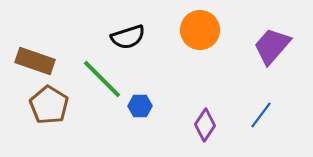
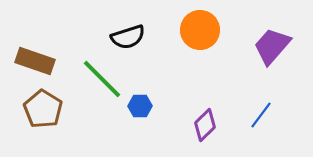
brown pentagon: moved 6 px left, 4 px down
purple diamond: rotated 12 degrees clockwise
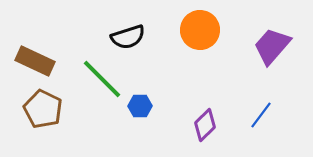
brown rectangle: rotated 6 degrees clockwise
brown pentagon: rotated 6 degrees counterclockwise
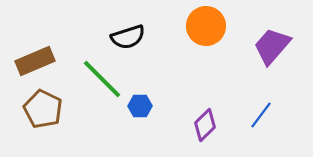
orange circle: moved 6 px right, 4 px up
brown rectangle: rotated 48 degrees counterclockwise
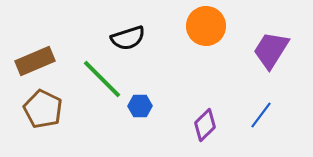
black semicircle: moved 1 px down
purple trapezoid: moved 1 px left, 4 px down; rotated 9 degrees counterclockwise
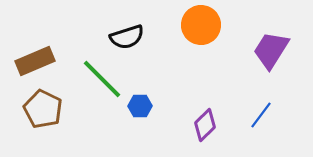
orange circle: moved 5 px left, 1 px up
black semicircle: moved 1 px left, 1 px up
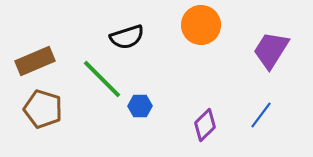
brown pentagon: rotated 9 degrees counterclockwise
